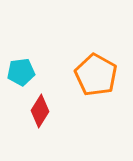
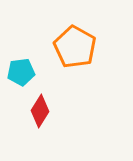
orange pentagon: moved 21 px left, 28 px up
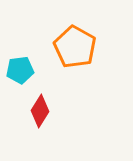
cyan pentagon: moved 1 px left, 2 px up
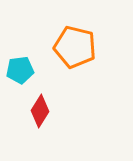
orange pentagon: rotated 15 degrees counterclockwise
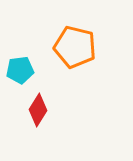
red diamond: moved 2 px left, 1 px up
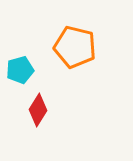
cyan pentagon: rotated 8 degrees counterclockwise
